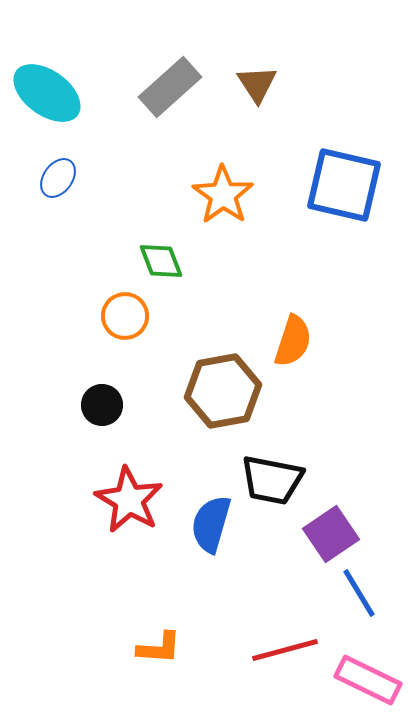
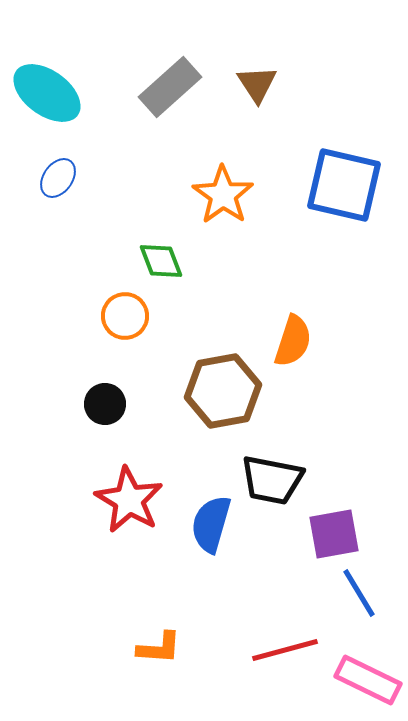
black circle: moved 3 px right, 1 px up
purple square: moved 3 px right; rotated 24 degrees clockwise
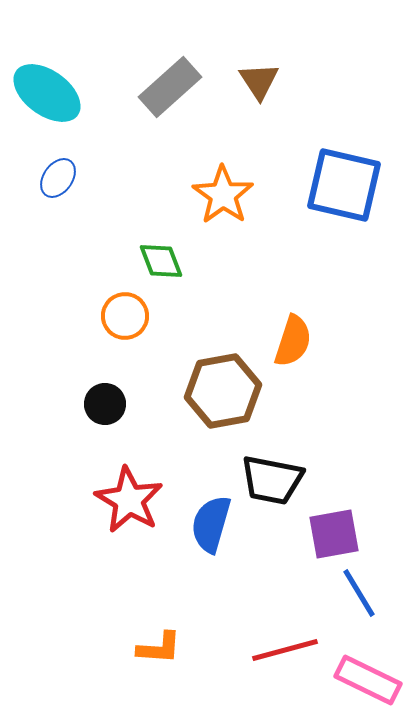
brown triangle: moved 2 px right, 3 px up
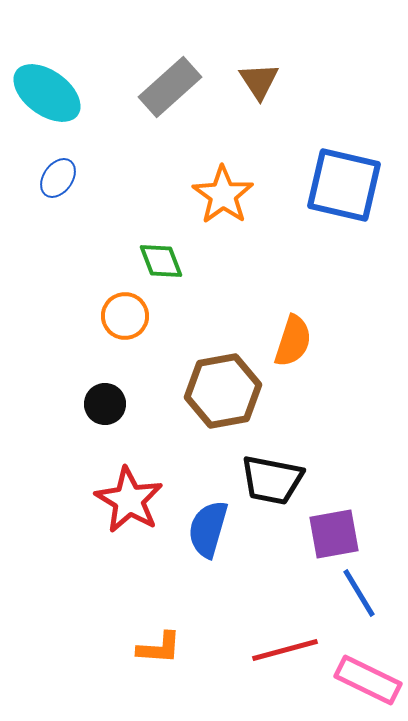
blue semicircle: moved 3 px left, 5 px down
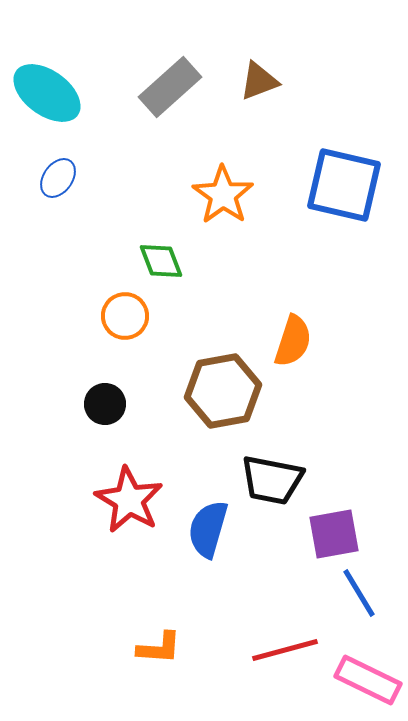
brown triangle: rotated 42 degrees clockwise
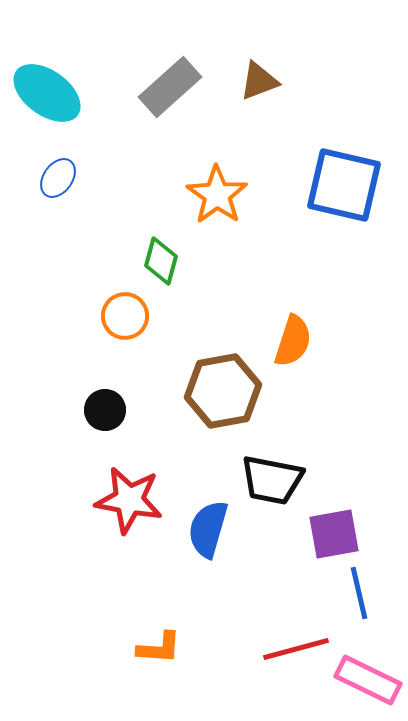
orange star: moved 6 px left
green diamond: rotated 36 degrees clockwise
black circle: moved 6 px down
red star: rotated 20 degrees counterclockwise
blue line: rotated 18 degrees clockwise
red line: moved 11 px right, 1 px up
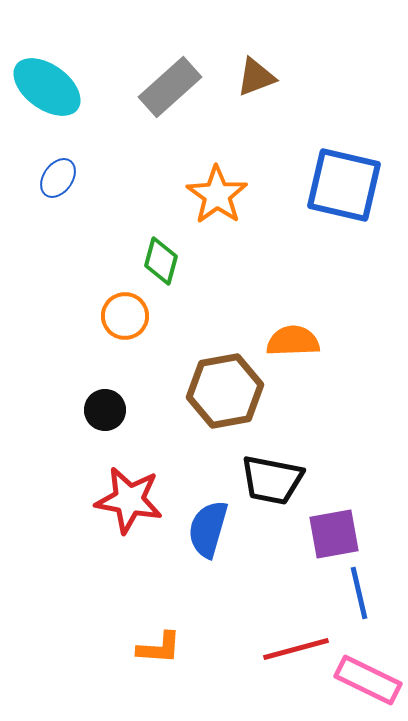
brown triangle: moved 3 px left, 4 px up
cyan ellipse: moved 6 px up
orange semicircle: rotated 110 degrees counterclockwise
brown hexagon: moved 2 px right
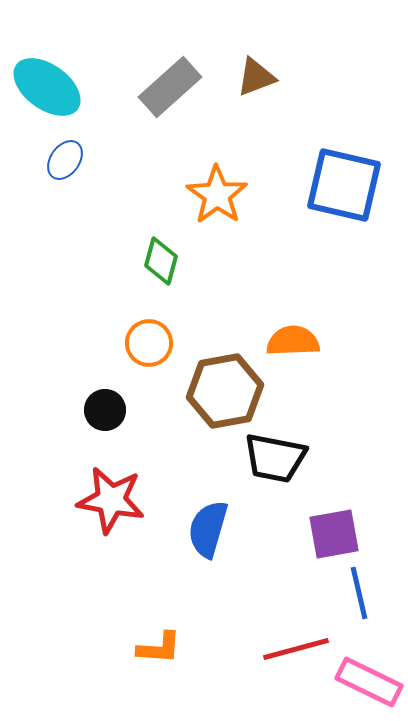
blue ellipse: moved 7 px right, 18 px up
orange circle: moved 24 px right, 27 px down
black trapezoid: moved 3 px right, 22 px up
red star: moved 18 px left
pink rectangle: moved 1 px right, 2 px down
